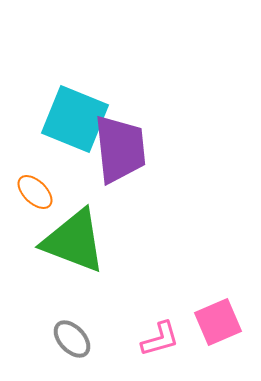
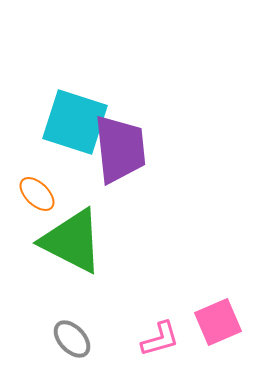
cyan square: moved 3 px down; rotated 4 degrees counterclockwise
orange ellipse: moved 2 px right, 2 px down
green triangle: moved 2 px left; rotated 6 degrees clockwise
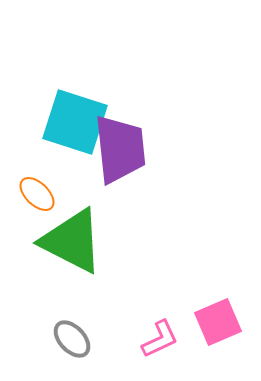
pink L-shape: rotated 9 degrees counterclockwise
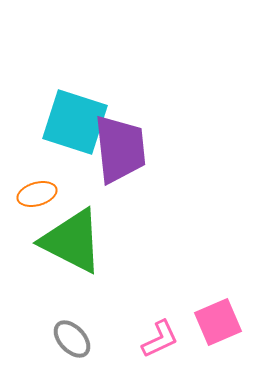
orange ellipse: rotated 60 degrees counterclockwise
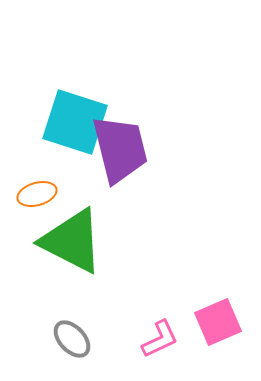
purple trapezoid: rotated 8 degrees counterclockwise
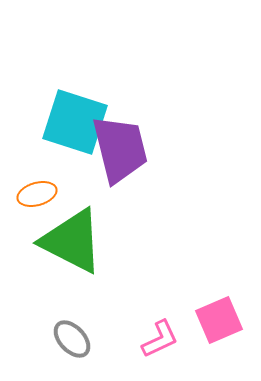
pink square: moved 1 px right, 2 px up
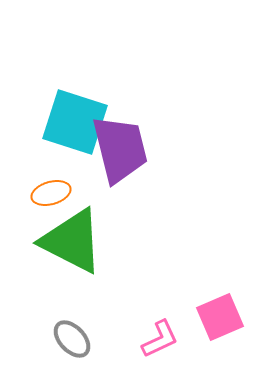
orange ellipse: moved 14 px right, 1 px up
pink square: moved 1 px right, 3 px up
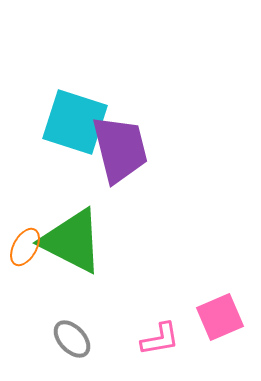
orange ellipse: moved 26 px left, 54 px down; rotated 45 degrees counterclockwise
pink L-shape: rotated 15 degrees clockwise
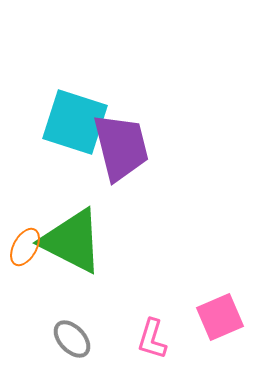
purple trapezoid: moved 1 px right, 2 px up
pink L-shape: moved 8 px left; rotated 117 degrees clockwise
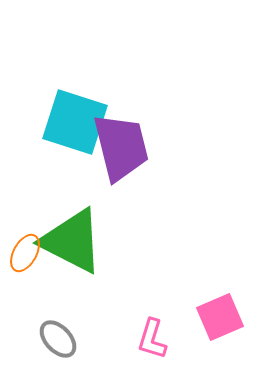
orange ellipse: moved 6 px down
gray ellipse: moved 14 px left
